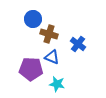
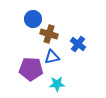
blue triangle: rotated 35 degrees counterclockwise
cyan star: rotated 14 degrees counterclockwise
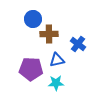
brown cross: rotated 18 degrees counterclockwise
blue triangle: moved 5 px right, 3 px down
cyan star: moved 1 px left, 1 px up
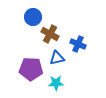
blue circle: moved 2 px up
brown cross: moved 1 px right; rotated 30 degrees clockwise
blue cross: rotated 14 degrees counterclockwise
blue triangle: moved 2 px up
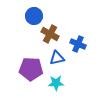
blue circle: moved 1 px right, 1 px up
